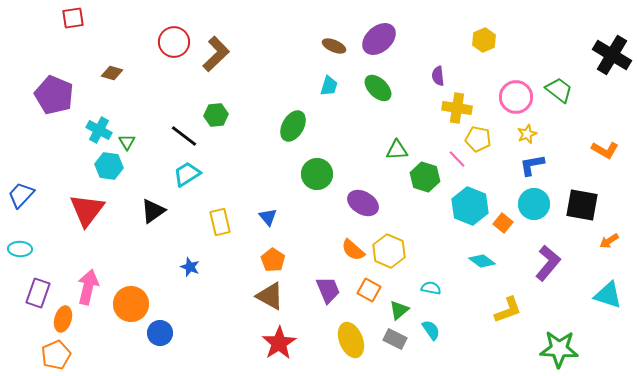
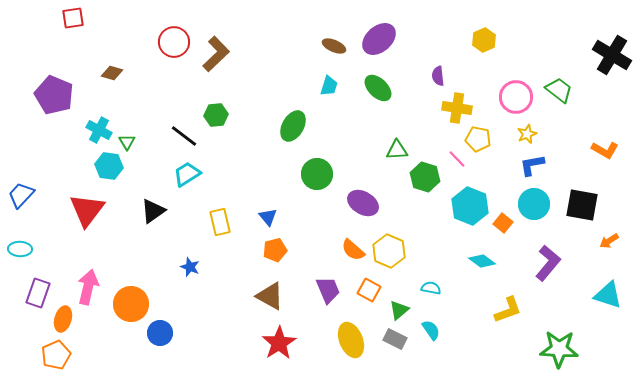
orange pentagon at (273, 260): moved 2 px right, 10 px up; rotated 25 degrees clockwise
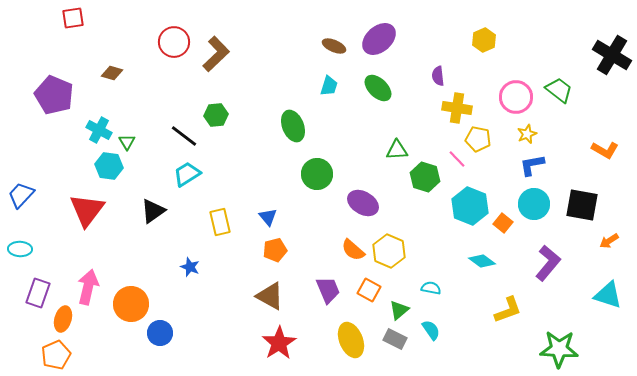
green ellipse at (293, 126): rotated 52 degrees counterclockwise
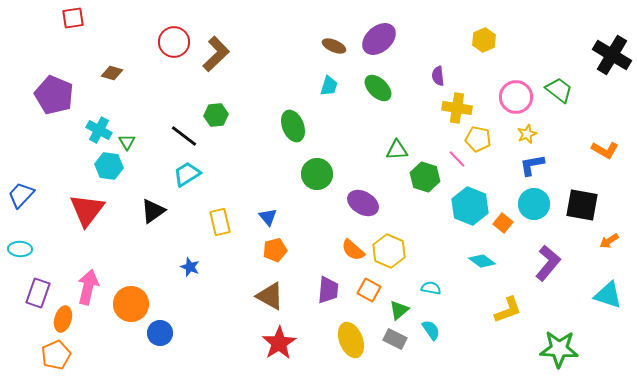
purple trapezoid at (328, 290): rotated 28 degrees clockwise
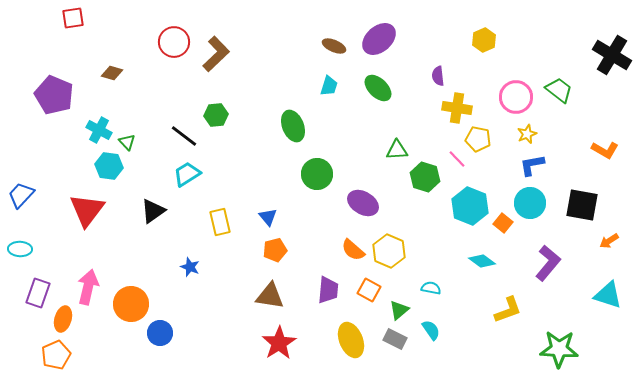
green triangle at (127, 142): rotated 12 degrees counterclockwise
cyan circle at (534, 204): moved 4 px left, 1 px up
brown triangle at (270, 296): rotated 20 degrees counterclockwise
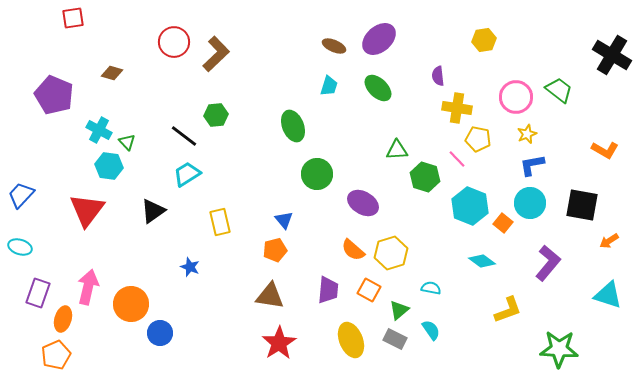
yellow hexagon at (484, 40): rotated 15 degrees clockwise
blue triangle at (268, 217): moved 16 px right, 3 px down
cyan ellipse at (20, 249): moved 2 px up; rotated 15 degrees clockwise
yellow hexagon at (389, 251): moved 2 px right, 2 px down; rotated 20 degrees clockwise
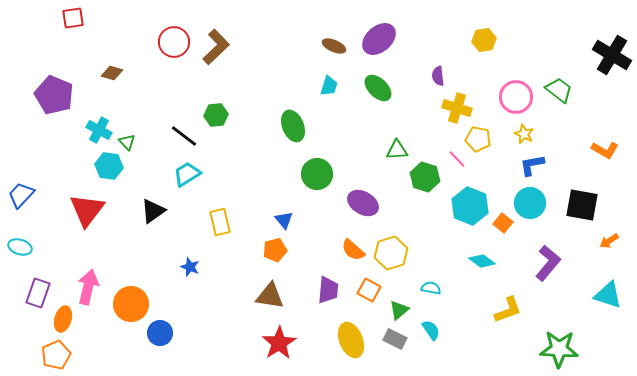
brown L-shape at (216, 54): moved 7 px up
yellow cross at (457, 108): rotated 8 degrees clockwise
yellow star at (527, 134): moved 3 px left; rotated 24 degrees counterclockwise
